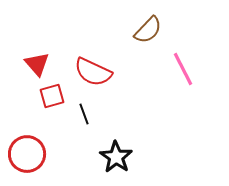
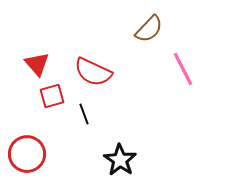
brown semicircle: moved 1 px right, 1 px up
black star: moved 4 px right, 3 px down
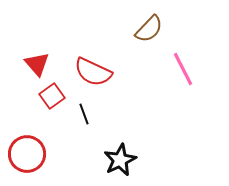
red square: rotated 20 degrees counterclockwise
black star: rotated 12 degrees clockwise
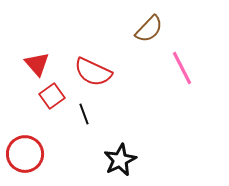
pink line: moved 1 px left, 1 px up
red circle: moved 2 px left
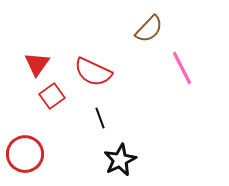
red triangle: rotated 16 degrees clockwise
black line: moved 16 px right, 4 px down
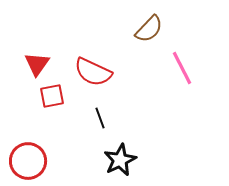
red square: rotated 25 degrees clockwise
red circle: moved 3 px right, 7 px down
